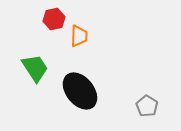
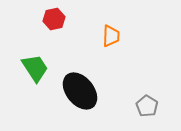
orange trapezoid: moved 32 px right
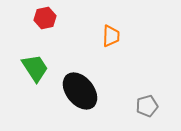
red hexagon: moved 9 px left, 1 px up
gray pentagon: rotated 25 degrees clockwise
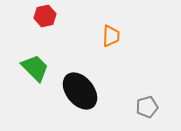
red hexagon: moved 2 px up
green trapezoid: rotated 12 degrees counterclockwise
gray pentagon: moved 1 px down
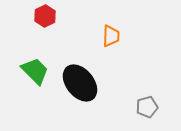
red hexagon: rotated 15 degrees counterclockwise
green trapezoid: moved 3 px down
black ellipse: moved 8 px up
